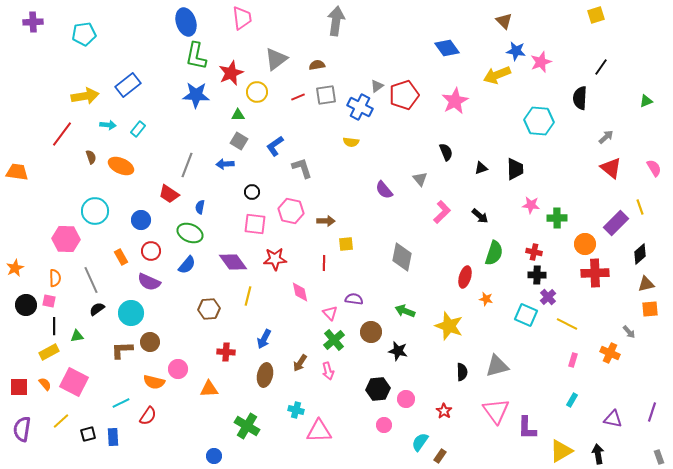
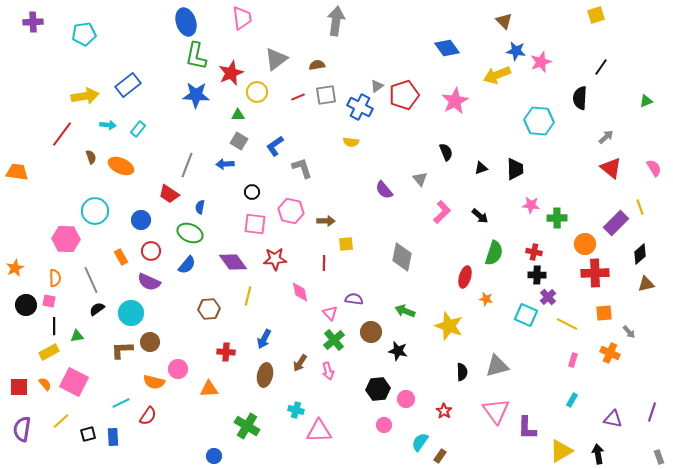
orange square at (650, 309): moved 46 px left, 4 px down
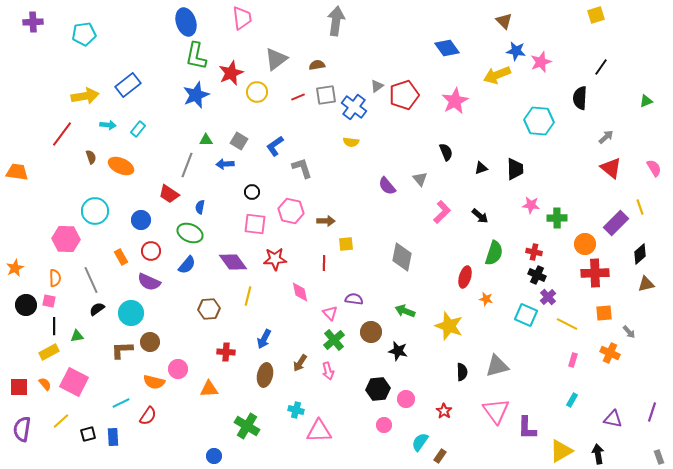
blue star at (196, 95): rotated 24 degrees counterclockwise
blue cross at (360, 107): moved 6 px left; rotated 10 degrees clockwise
green triangle at (238, 115): moved 32 px left, 25 px down
purple semicircle at (384, 190): moved 3 px right, 4 px up
black cross at (537, 275): rotated 24 degrees clockwise
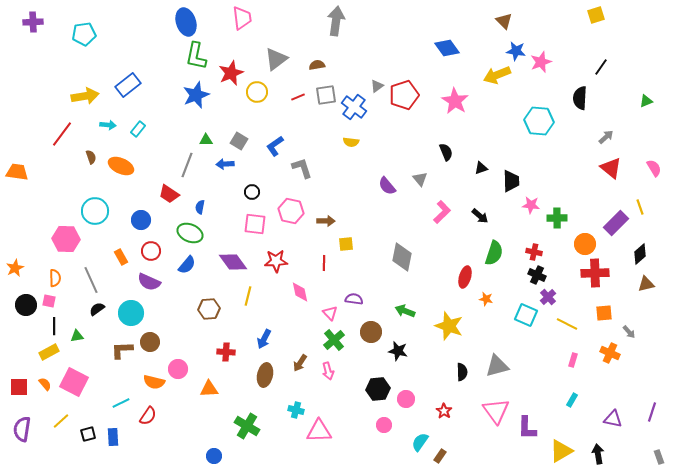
pink star at (455, 101): rotated 12 degrees counterclockwise
black trapezoid at (515, 169): moved 4 px left, 12 px down
red star at (275, 259): moved 1 px right, 2 px down
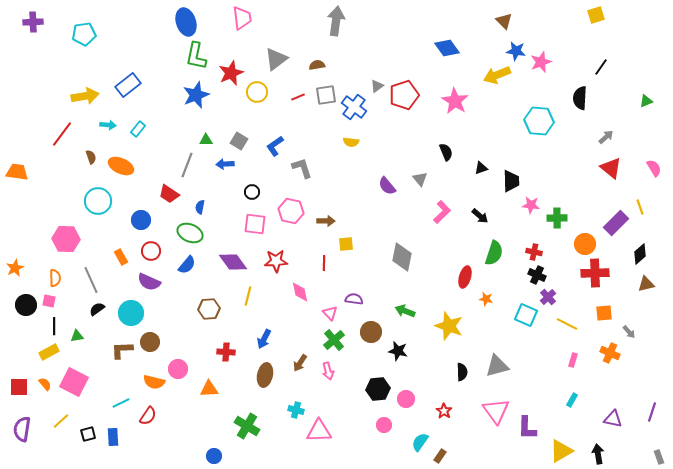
cyan circle at (95, 211): moved 3 px right, 10 px up
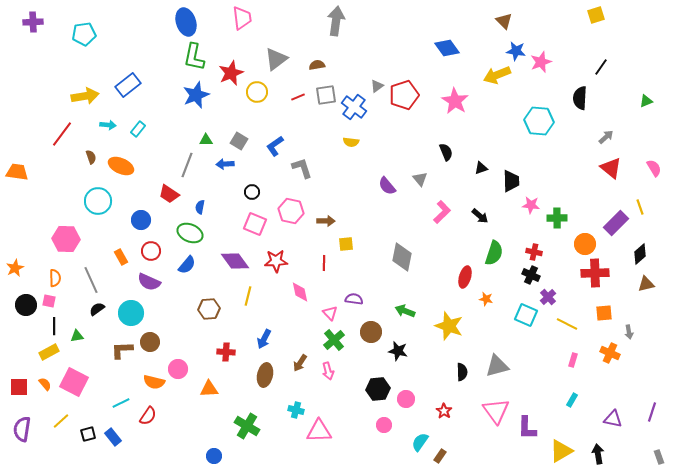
green L-shape at (196, 56): moved 2 px left, 1 px down
pink square at (255, 224): rotated 15 degrees clockwise
purple diamond at (233, 262): moved 2 px right, 1 px up
black cross at (537, 275): moved 6 px left
gray arrow at (629, 332): rotated 32 degrees clockwise
blue rectangle at (113, 437): rotated 36 degrees counterclockwise
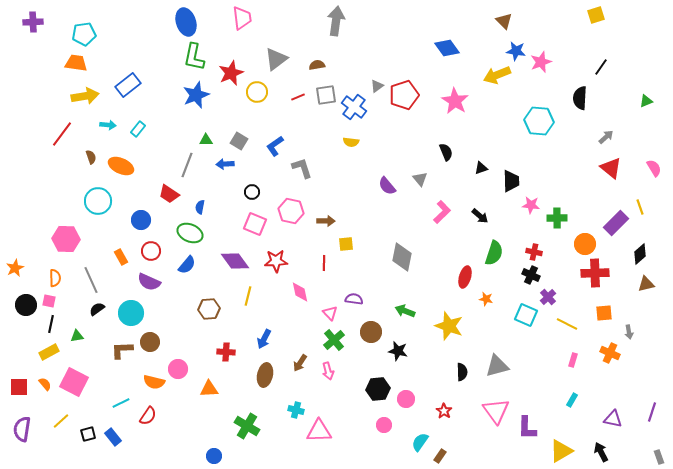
orange trapezoid at (17, 172): moved 59 px right, 109 px up
black line at (54, 326): moved 3 px left, 2 px up; rotated 12 degrees clockwise
black arrow at (598, 454): moved 3 px right, 2 px up; rotated 18 degrees counterclockwise
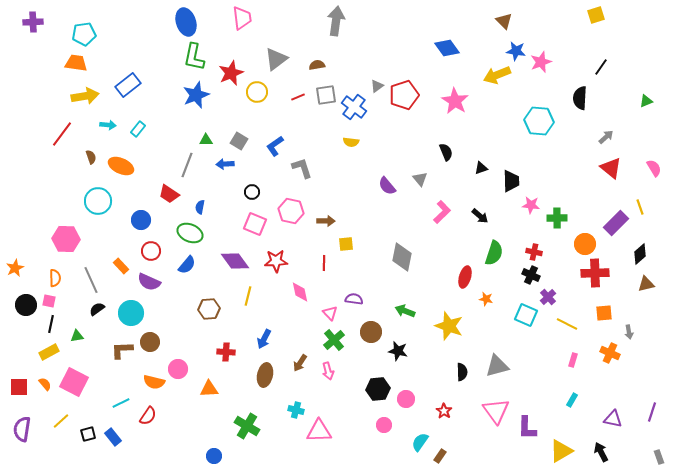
orange rectangle at (121, 257): moved 9 px down; rotated 14 degrees counterclockwise
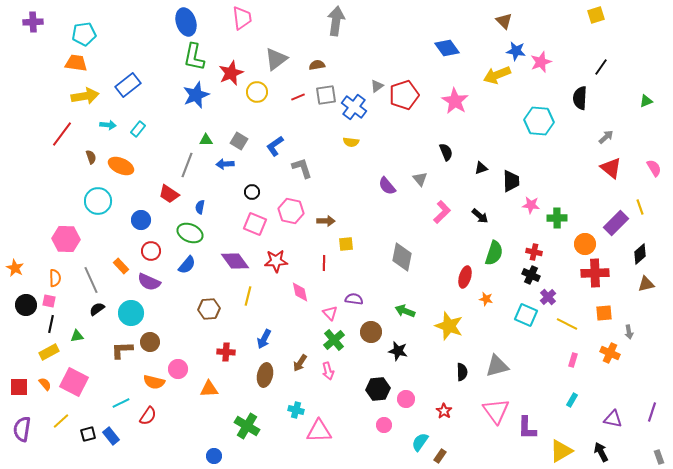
orange star at (15, 268): rotated 18 degrees counterclockwise
blue rectangle at (113, 437): moved 2 px left, 1 px up
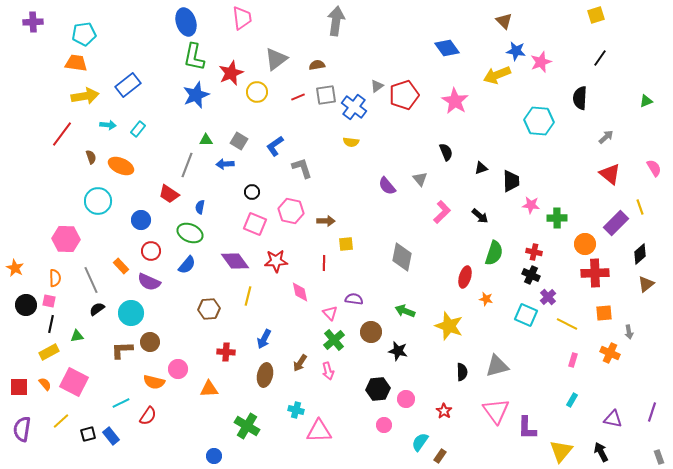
black line at (601, 67): moved 1 px left, 9 px up
red triangle at (611, 168): moved 1 px left, 6 px down
brown triangle at (646, 284): rotated 24 degrees counterclockwise
yellow triangle at (561, 451): rotated 20 degrees counterclockwise
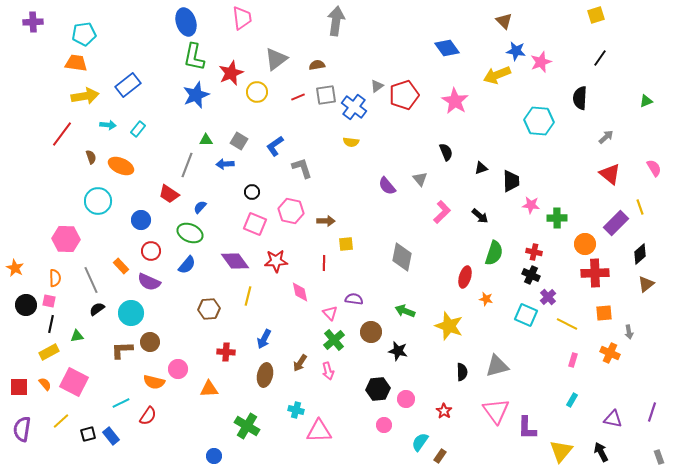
blue semicircle at (200, 207): rotated 32 degrees clockwise
